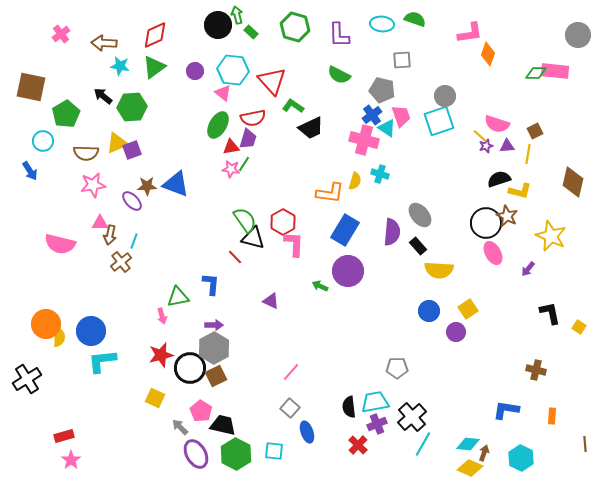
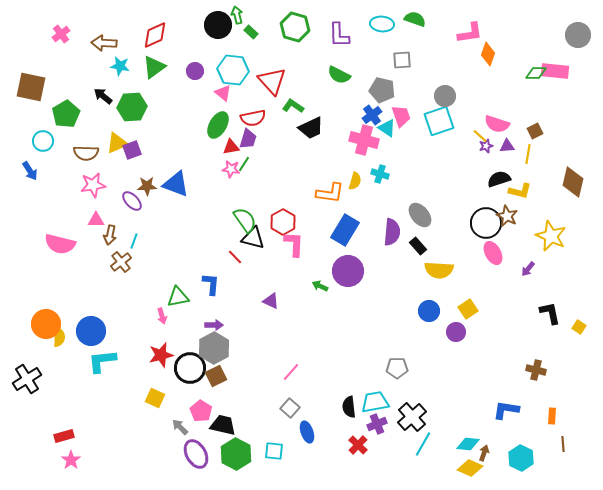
pink triangle at (100, 223): moved 4 px left, 3 px up
brown line at (585, 444): moved 22 px left
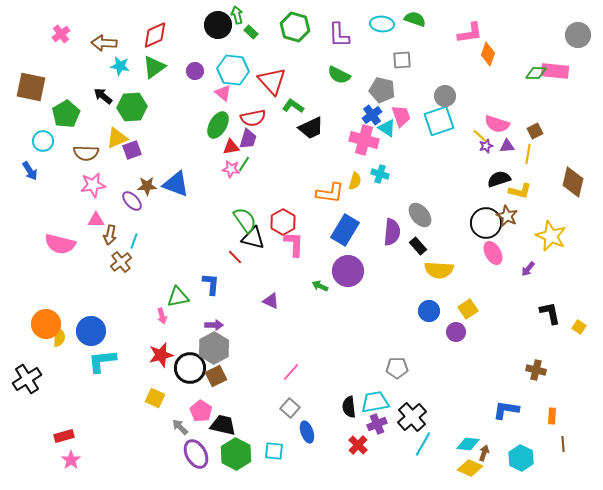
yellow triangle at (117, 143): moved 5 px up
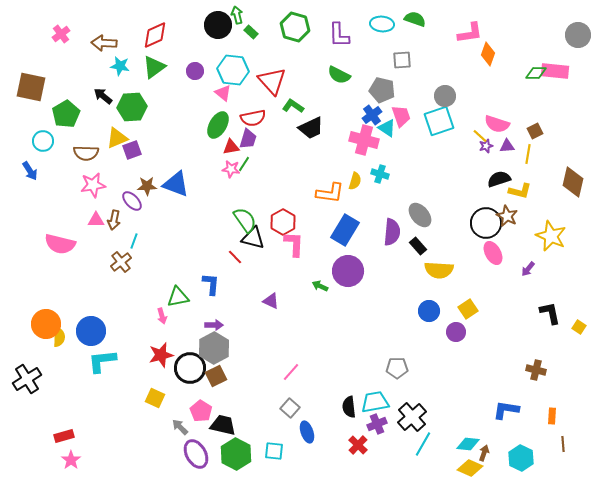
brown arrow at (110, 235): moved 4 px right, 15 px up
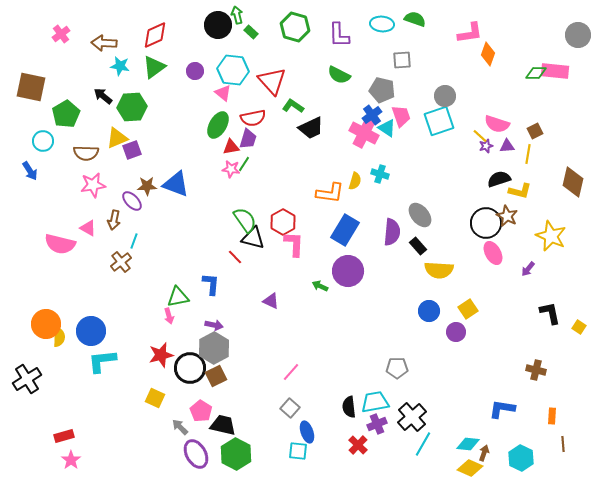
pink cross at (364, 140): moved 7 px up; rotated 12 degrees clockwise
pink triangle at (96, 220): moved 8 px left, 8 px down; rotated 30 degrees clockwise
pink arrow at (162, 316): moved 7 px right
purple arrow at (214, 325): rotated 12 degrees clockwise
blue L-shape at (506, 410): moved 4 px left, 1 px up
cyan square at (274, 451): moved 24 px right
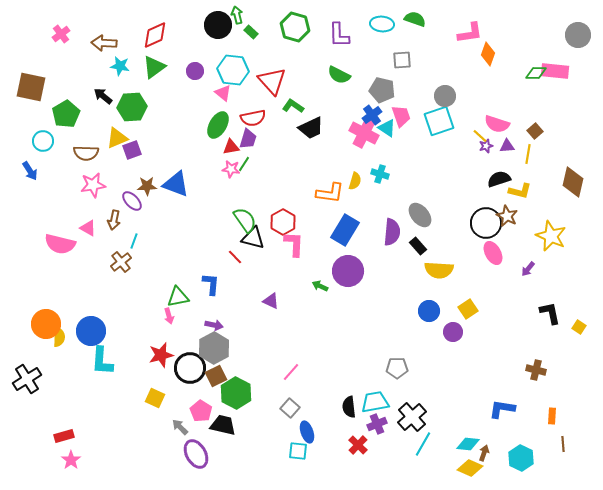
brown square at (535, 131): rotated 14 degrees counterclockwise
purple circle at (456, 332): moved 3 px left
cyan L-shape at (102, 361): rotated 80 degrees counterclockwise
green hexagon at (236, 454): moved 61 px up
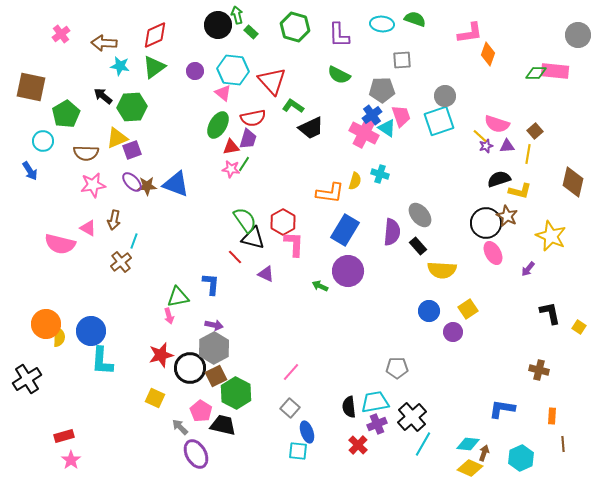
gray pentagon at (382, 90): rotated 15 degrees counterclockwise
purple ellipse at (132, 201): moved 19 px up
yellow semicircle at (439, 270): moved 3 px right
purple triangle at (271, 301): moved 5 px left, 27 px up
brown cross at (536, 370): moved 3 px right
cyan hexagon at (521, 458): rotated 10 degrees clockwise
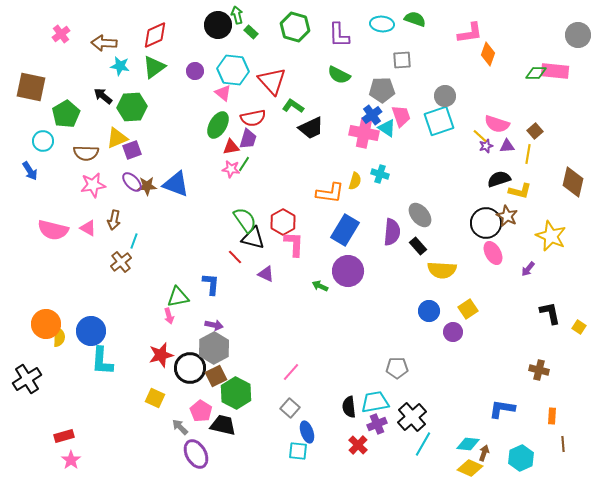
pink cross at (364, 133): rotated 16 degrees counterclockwise
pink semicircle at (60, 244): moved 7 px left, 14 px up
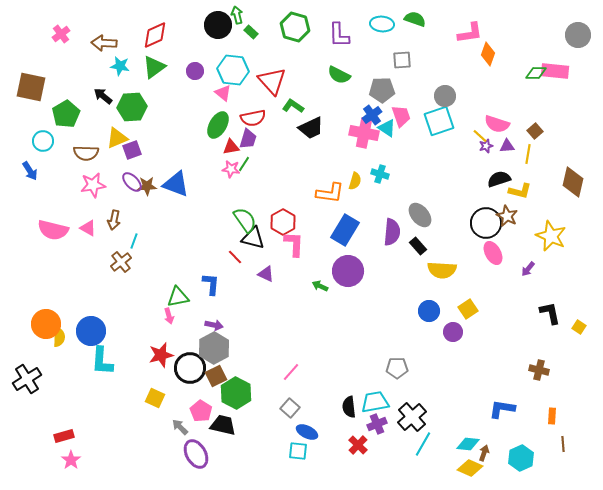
blue ellipse at (307, 432): rotated 45 degrees counterclockwise
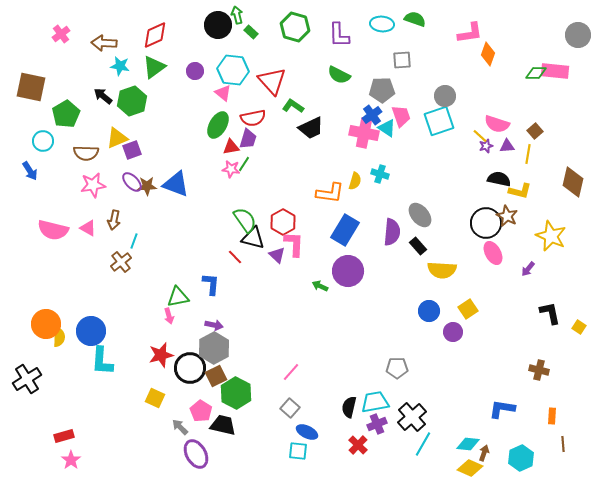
green hexagon at (132, 107): moved 6 px up; rotated 16 degrees counterclockwise
black semicircle at (499, 179): rotated 30 degrees clockwise
purple triangle at (266, 274): moved 11 px right, 19 px up; rotated 18 degrees clockwise
black semicircle at (349, 407): rotated 20 degrees clockwise
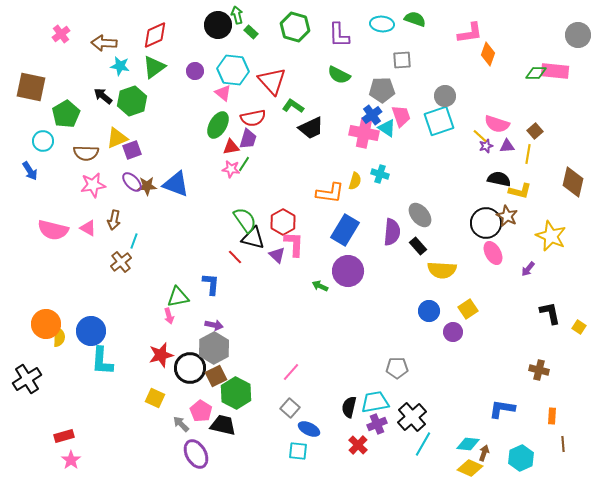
gray arrow at (180, 427): moved 1 px right, 3 px up
blue ellipse at (307, 432): moved 2 px right, 3 px up
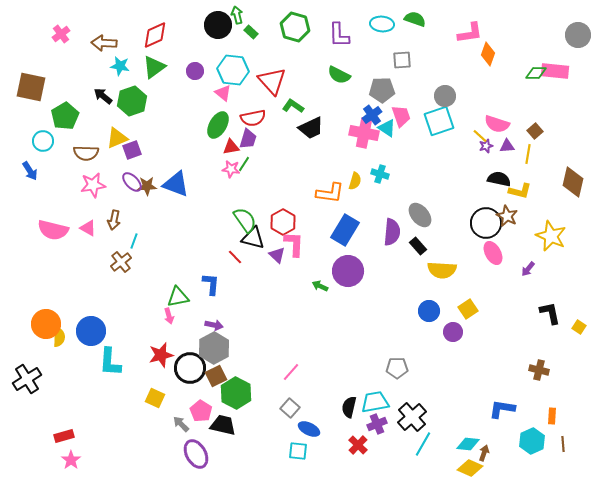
green pentagon at (66, 114): moved 1 px left, 2 px down
cyan L-shape at (102, 361): moved 8 px right, 1 px down
cyan hexagon at (521, 458): moved 11 px right, 17 px up
